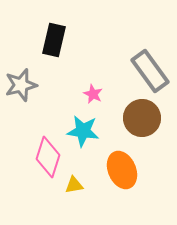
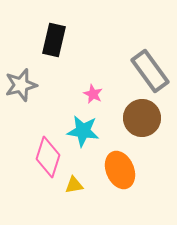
orange ellipse: moved 2 px left
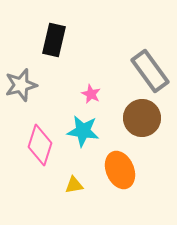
pink star: moved 2 px left
pink diamond: moved 8 px left, 12 px up
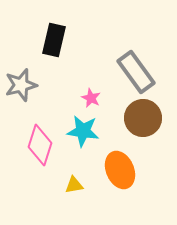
gray rectangle: moved 14 px left, 1 px down
pink star: moved 4 px down
brown circle: moved 1 px right
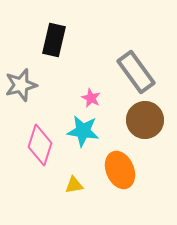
brown circle: moved 2 px right, 2 px down
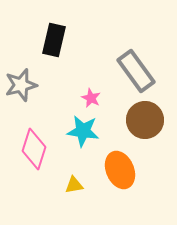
gray rectangle: moved 1 px up
pink diamond: moved 6 px left, 4 px down
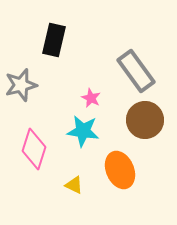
yellow triangle: rotated 36 degrees clockwise
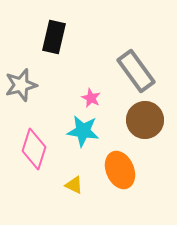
black rectangle: moved 3 px up
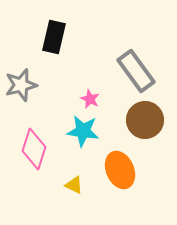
pink star: moved 1 px left, 1 px down
